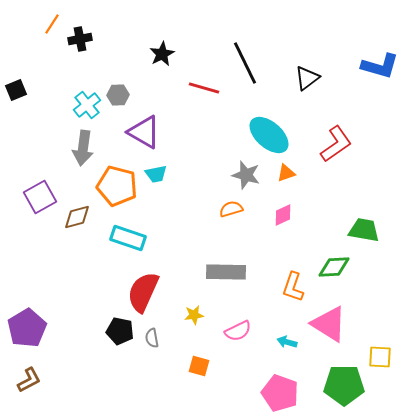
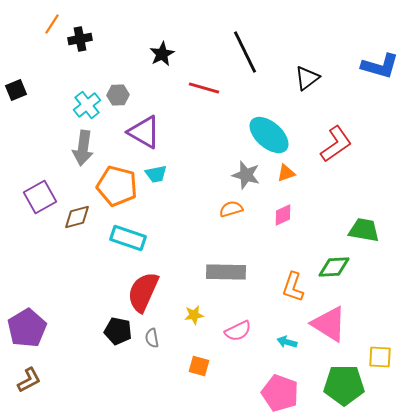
black line: moved 11 px up
black pentagon: moved 2 px left
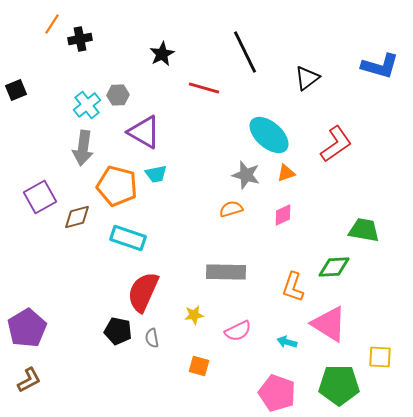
green pentagon: moved 5 px left
pink pentagon: moved 3 px left
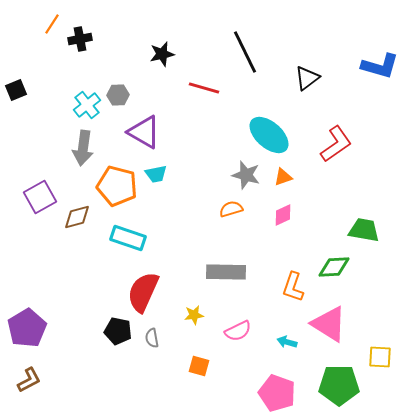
black star: rotated 15 degrees clockwise
orange triangle: moved 3 px left, 4 px down
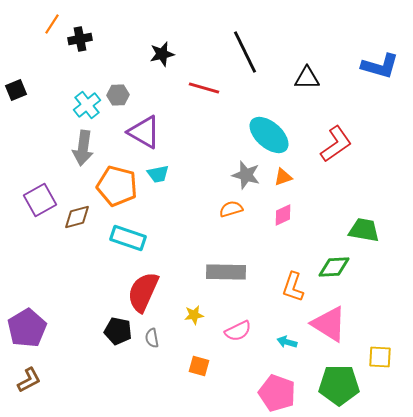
black triangle: rotated 36 degrees clockwise
cyan trapezoid: moved 2 px right
purple square: moved 3 px down
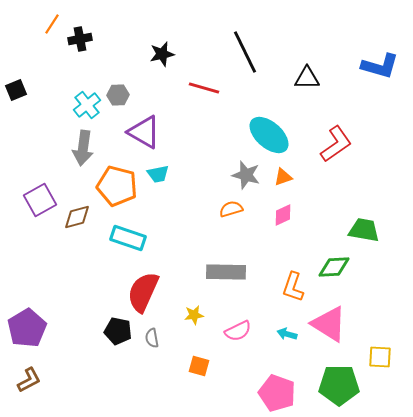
cyan arrow: moved 8 px up
